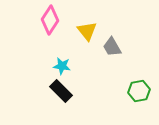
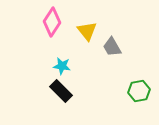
pink diamond: moved 2 px right, 2 px down
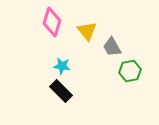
pink diamond: rotated 16 degrees counterclockwise
green hexagon: moved 9 px left, 20 px up
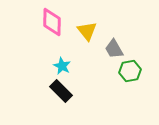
pink diamond: rotated 16 degrees counterclockwise
gray trapezoid: moved 2 px right, 2 px down
cyan star: rotated 18 degrees clockwise
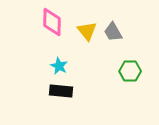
gray trapezoid: moved 1 px left, 17 px up
cyan star: moved 3 px left
green hexagon: rotated 10 degrees clockwise
black rectangle: rotated 40 degrees counterclockwise
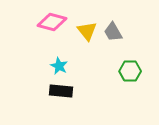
pink diamond: rotated 76 degrees counterclockwise
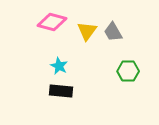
yellow triangle: rotated 15 degrees clockwise
green hexagon: moved 2 px left
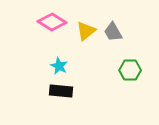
pink diamond: rotated 16 degrees clockwise
yellow triangle: moved 1 px left; rotated 15 degrees clockwise
green hexagon: moved 2 px right, 1 px up
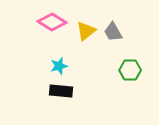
cyan star: rotated 30 degrees clockwise
